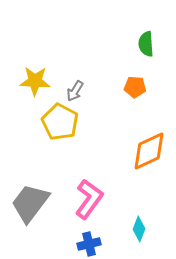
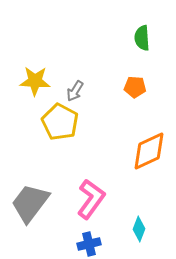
green semicircle: moved 4 px left, 6 px up
pink L-shape: moved 2 px right
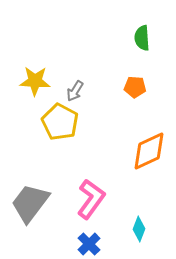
blue cross: rotated 30 degrees counterclockwise
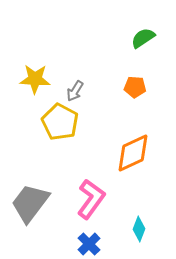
green semicircle: moved 1 px right; rotated 60 degrees clockwise
yellow star: moved 2 px up
orange diamond: moved 16 px left, 2 px down
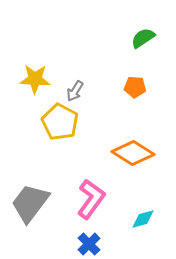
orange diamond: rotated 57 degrees clockwise
cyan diamond: moved 4 px right, 10 px up; rotated 55 degrees clockwise
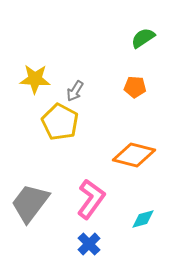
orange diamond: moved 1 px right, 2 px down; rotated 18 degrees counterclockwise
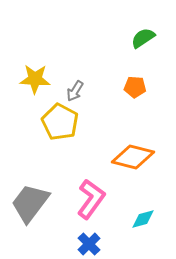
orange diamond: moved 1 px left, 2 px down
